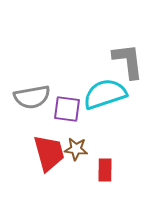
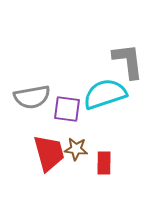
red rectangle: moved 1 px left, 7 px up
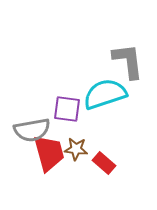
gray semicircle: moved 33 px down
red rectangle: rotated 50 degrees counterclockwise
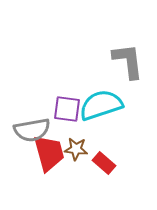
cyan semicircle: moved 4 px left, 11 px down
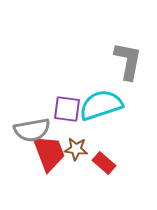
gray L-shape: rotated 18 degrees clockwise
red trapezoid: rotated 6 degrees counterclockwise
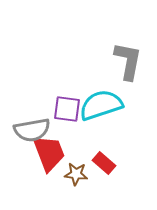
brown star: moved 25 px down
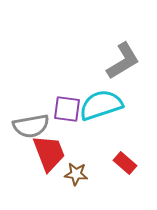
gray L-shape: moved 5 px left; rotated 48 degrees clockwise
gray semicircle: moved 1 px left, 4 px up
red rectangle: moved 21 px right
